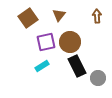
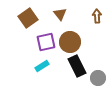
brown triangle: moved 1 px right, 1 px up; rotated 16 degrees counterclockwise
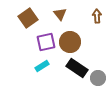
black rectangle: moved 2 px down; rotated 30 degrees counterclockwise
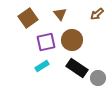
brown arrow: moved 2 px up; rotated 128 degrees counterclockwise
brown circle: moved 2 px right, 2 px up
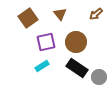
brown arrow: moved 1 px left
brown circle: moved 4 px right, 2 px down
gray circle: moved 1 px right, 1 px up
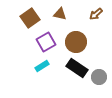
brown triangle: rotated 40 degrees counterclockwise
brown square: moved 2 px right
purple square: rotated 18 degrees counterclockwise
